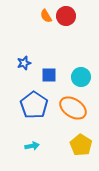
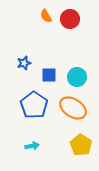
red circle: moved 4 px right, 3 px down
cyan circle: moved 4 px left
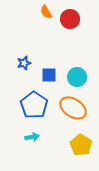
orange semicircle: moved 4 px up
cyan arrow: moved 9 px up
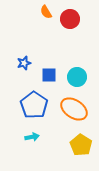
orange ellipse: moved 1 px right, 1 px down
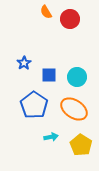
blue star: rotated 16 degrees counterclockwise
cyan arrow: moved 19 px right
